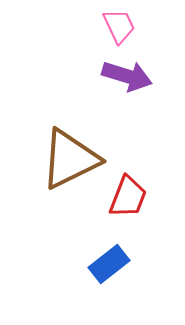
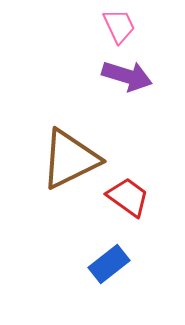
red trapezoid: rotated 75 degrees counterclockwise
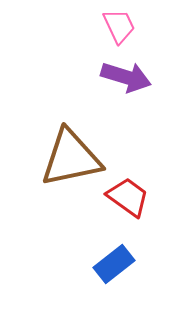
purple arrow: moved 1 px left, 1 px down
brown triangle: moved 1 px right, 1 px up; rotated 14 degrees clockwise
blue rectangle: moved 5 px right
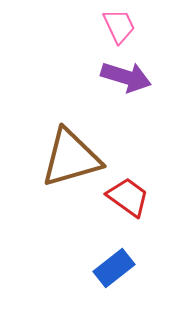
brown triangle: rotated 4 degrees counterclockwise
blue rectangle: moved 4 px down
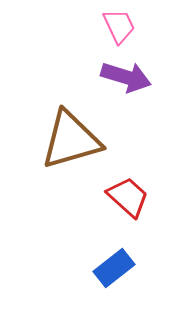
brown triangle: moved 18 px up
red trapezoid: rotated 6 degrees clockwise
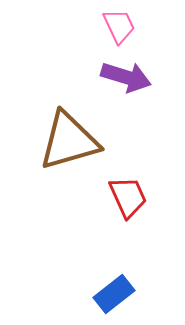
brown triangle: moved 2 px left, 1 px down
red trapezoid: rotated 24 degrees clockwise
blue rectangle: moved 26 px down
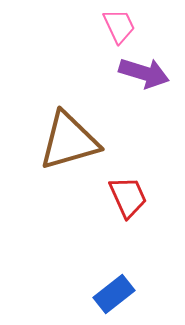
purple arrow: moved 18 px right, 4 px up
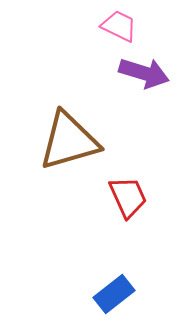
pink trapezoid: rotated 39 degrees counterclockwise
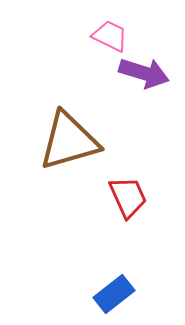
pink trapezoid: moved 9 px left, 10 px down
